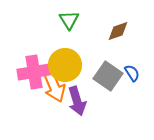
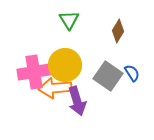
brown diamond: rotated 40 degrees counterclockwise
orange arrow: moved 1 px right, 2 px down; rotated 108 degrees clockwise
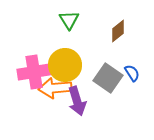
brown diamond: rotated 20 degrees clockwise
gray square: moved 2 px down
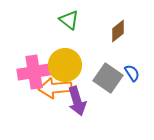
green triangle: rotated 20 degrees counterclockwise
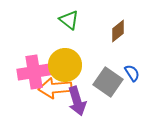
gray square: moved 4 px down
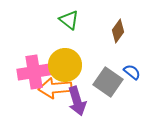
brown diamond: rotated 15 degrees counterclockwise
blue semicircle: moved 1 px up; rotated 18 degrees counterclockwise
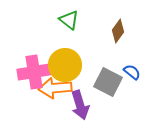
gray square: rotated 8 degrees counterclockwise
purple arrow: moved 3 px right, 4 px down
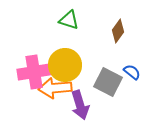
green triangle: rotated 20 degrees counterclockwise
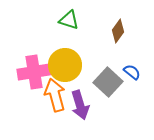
gray square: rotated 16 degrees clockwise
orange arrow: moved 7 px down; rotated 80 degrees clockwise
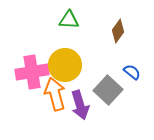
green triangle: rotated 15 degrees counterclockwise
pink cross: moved 2 px left
gray square: moved 8 px down
orange arrow: moved 1 px up
